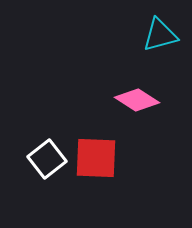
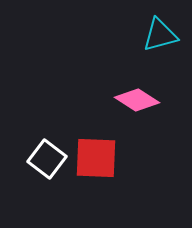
white square: rotated 15 degrees counterclockwise
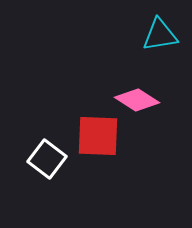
cyan triangle: rotated 6 degrees clockwise
red square: moved 2 px right, 22 px up
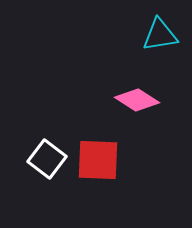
red square: moved 24 px down
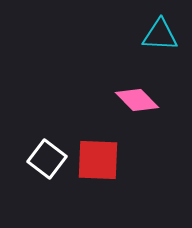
cyan triangle: rotated 12 degrees clockwise
pink diamond: rotated 12 degrees clockwise
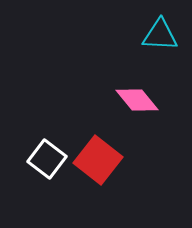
pink diamond: rotated 6 degrees clockwise
red square: rotated 36 degrees clockwise
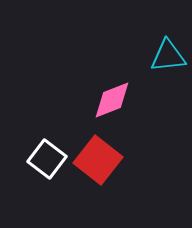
cyan triangle: moved 8 px right, 21 px down; rotated 9 degrees counterclockwise
pink diamond: moved 25 px left; rotated 72 degrees counterclockwise
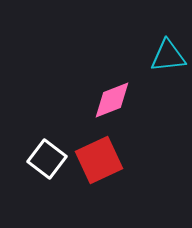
red square: moved 1 px right; rotated 27 degrees clockwise
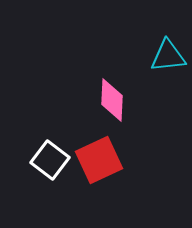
pink diamond: rotated 66 degrees counterclockwise
white square: moved 3 px right, 1 px down
